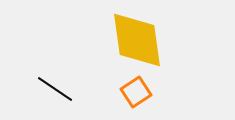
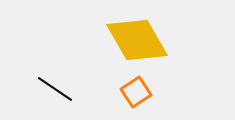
yellow diamond: rotated 22 degrees counterclockwise
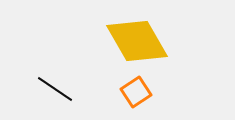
yellow diamond: moved 1 px down
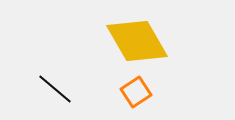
black line: rotated 6 degrees clockwise
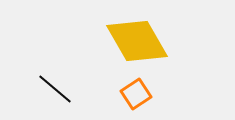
orange square: moved 2 px down
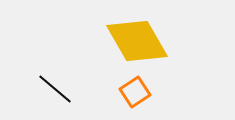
orange square: moved 1 px left, 2 px up
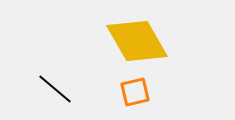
orange square: rotated 20 degrees clockwise
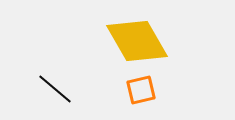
orange square: moved 6 px right, 2 px up
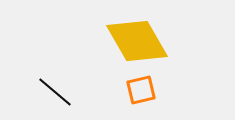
black line: moved 3 px down
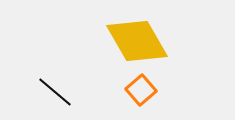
orange square: rotated 28 degrees counterclockwise
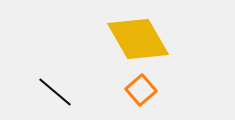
yellow diamond: moved 1 px right, 2 px up
